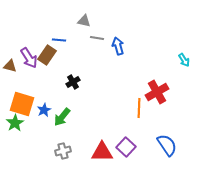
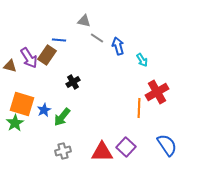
gray line: rotated 24 degrees clockwise
cyan arrow: moved 42 px left
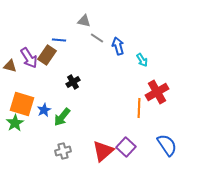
red triangle: moved 1 px right, 1 px up; rotated 40 degrees counterclockwise
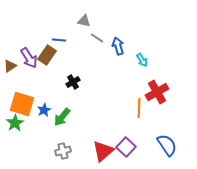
brown triangle: rotated 48 degrees counterclockwise
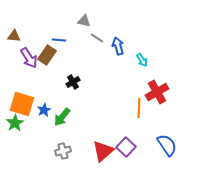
brown triangle: moved 4 px right, 30 px up; rotated 40 degrees clockwise
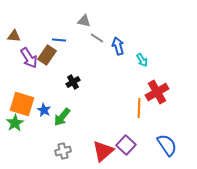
blue star: rotated 16 degrees counterclockwise
purple square: moved 2 px up
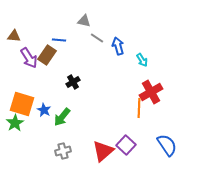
red cross: moved 6 px left
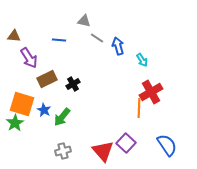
brown rectangle: moved 24 px down; rotated 30 degrees clockwise
black cross: moved 2 px down
purple square: moved 2 px up
red triangle: rotated 30 degrees counterclockwise
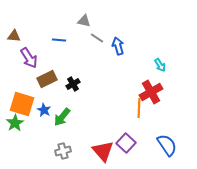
cyan arrow: moved 18 px right, 5 px down
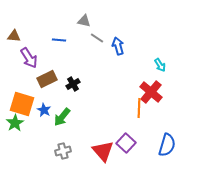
red cross: rotated 20 degrees counterclockwise
blue semicircle: rotated 50 degrees clockwise
